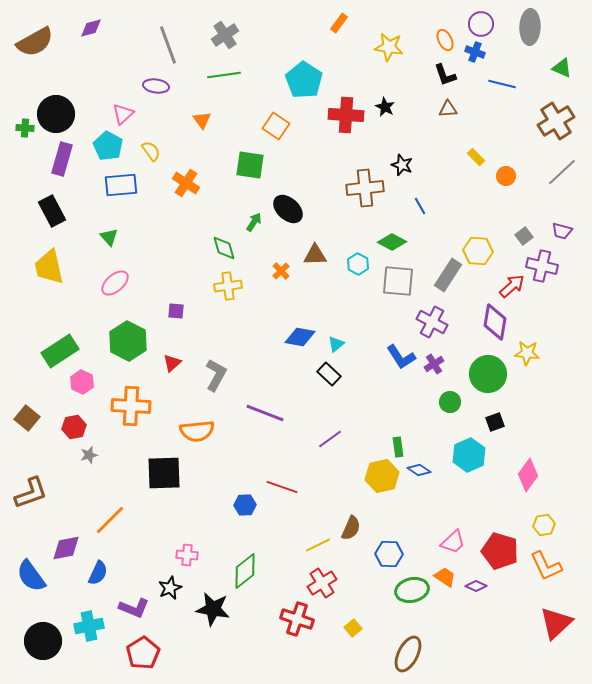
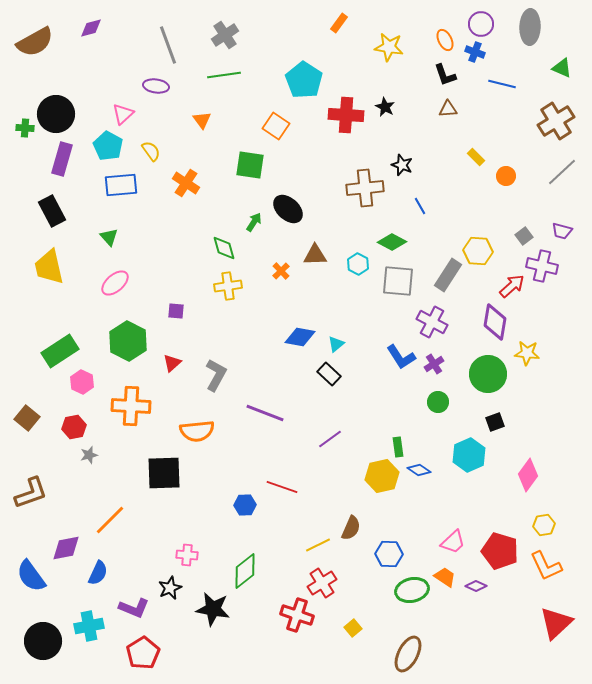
green circle at (450, 402): moved 12 px left
red cross at (297, 619): moved 4 px up
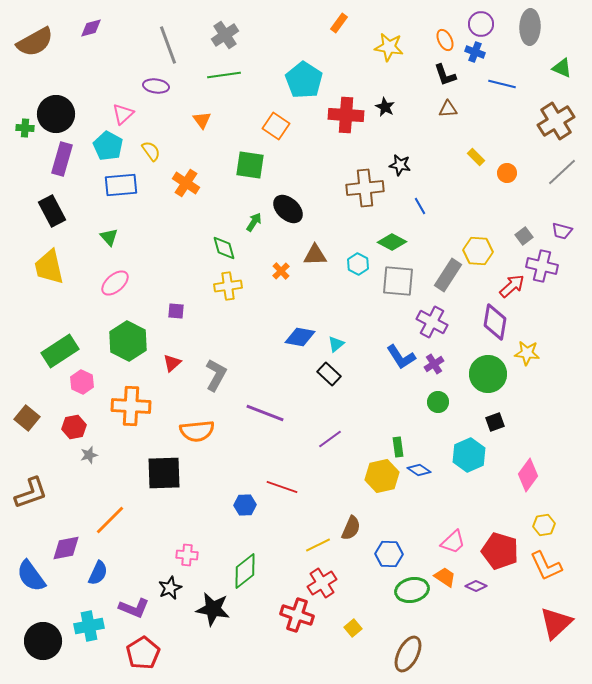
black star at (402, 165): moved 2 px left; rotated 10 degrees counterclockwise
orange circle at (506, 176): moved 1 px right, 3 px up
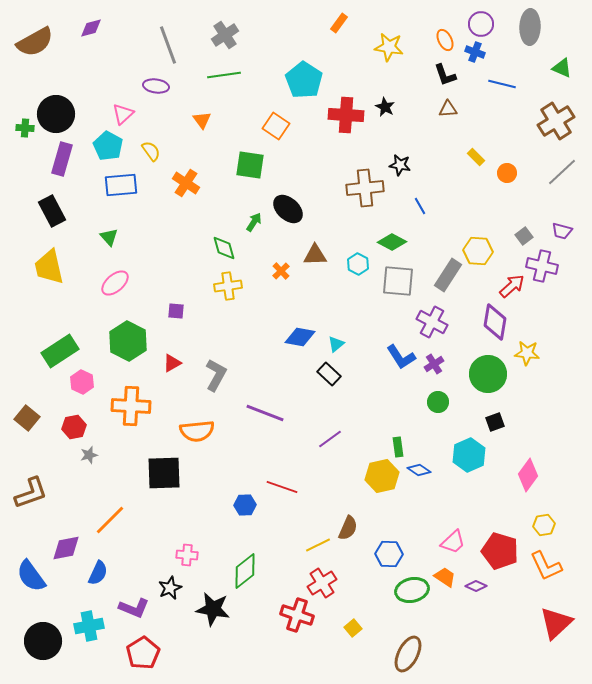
red triangle at (172, 363): rotated 12 degrees clockwise
brown semicircle at (351, 528): moved 3 px left
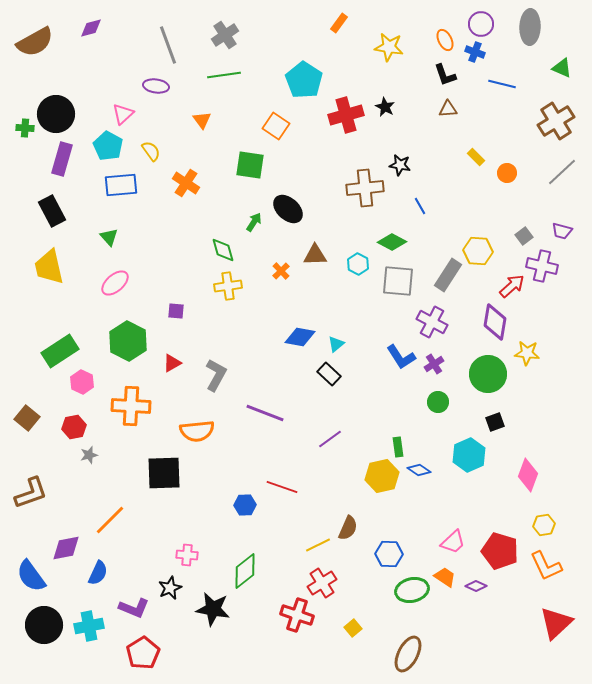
red cross at (346, 115): rotated 20 degrees counterclockwise
green diamond at (224, 248): moved 1 px left, 2 px down
pink diamond at (528, 475): rotated 16 degrees counterclockwise
black circle at (43, 641): moved 1 px right, 16 px up
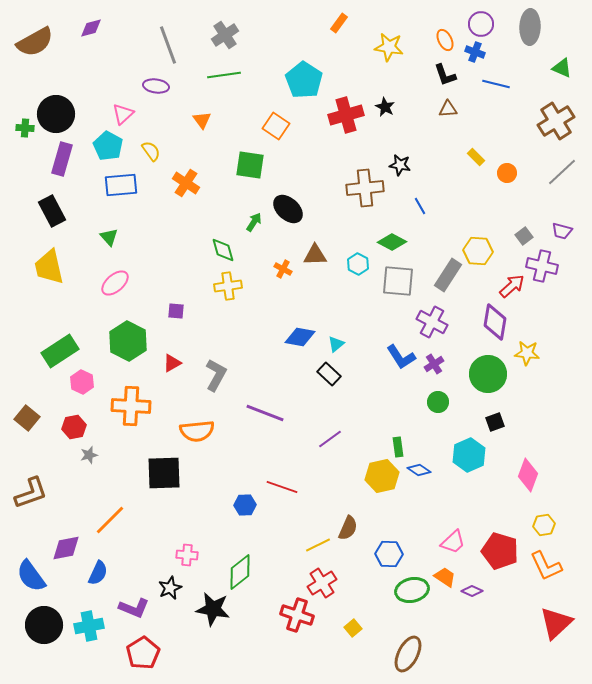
blue line at (502, 84): moved 6 px left
orange cross at (281, 271): moved 2 px right, 2 px up; rotated 18 degrees counterclockwise
green diamond at (245, 571): moved 5 px left, 1 px down
purple diamond at (476, 586): moved 4 px left, 5 px down
